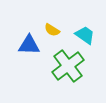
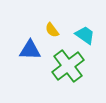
yellow semicircle: rotated 21 degrees clockwise
blue triangle: moved 1 px right, 5 px down
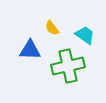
yellow semicircle: moved 2 px up
green cross: rotated 24 degrees clockwise
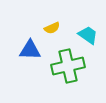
yellow semicircle: rotated 77 degrees counterclockwise
cyan trapezoid: moved 3 px right
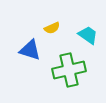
blue triangle: rotated 15 degrees clockwise
green cross: moved 1 px right, 4 px down
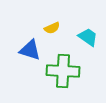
cyan trapezoid: moved 2 px down
green cross: moved 6 px left, 1 px down; rotated 16 degrees clockwise
